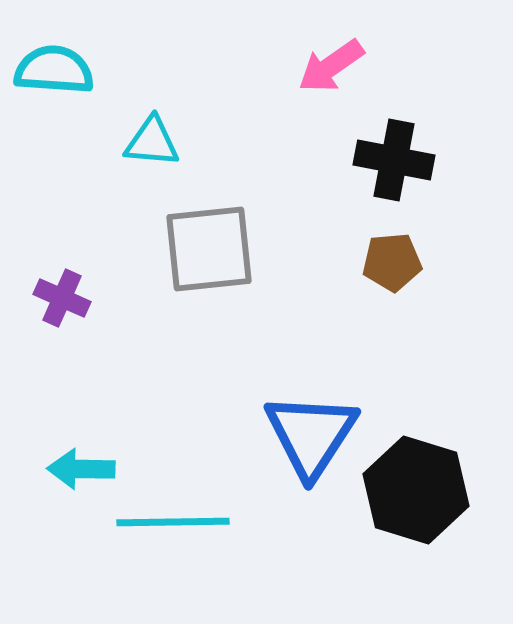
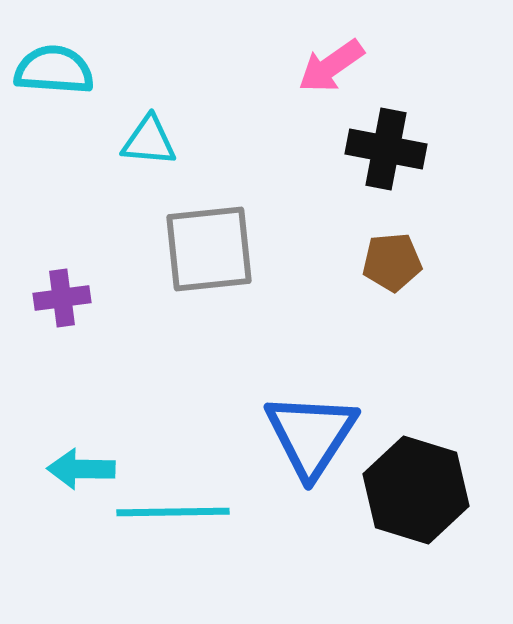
cyan triangle: moved 3 px left, 1 px up
black cross: moved 8 px left, 11 px up
purple cross: rotated 32 degrees counterclockwise
cyan line: moved 10 px up
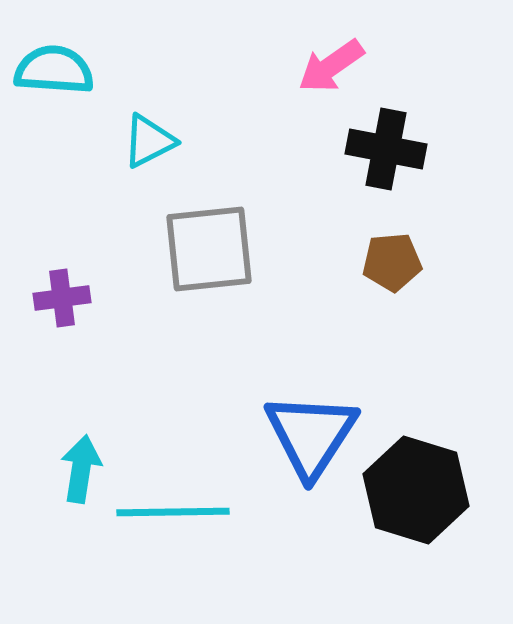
cyan triangle: rotated 32 degrees counterclockwise
cyan arrow: rotated 98 degrees clockwise
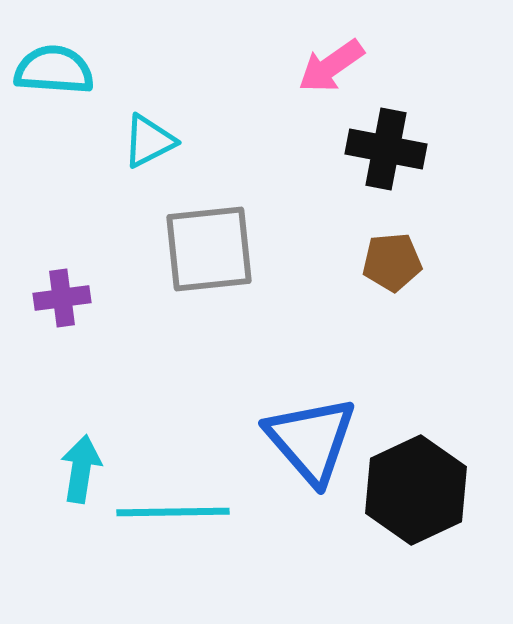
blue triangle: moved 5 px down; rotated 14 degrees counterclockwise
black hexagon: rotated 18 degrees clockwise
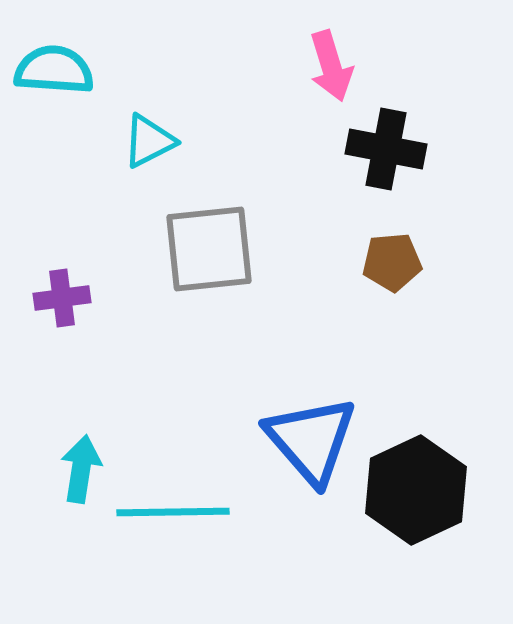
pink arrow: rotated 72 degrees counterclockwise
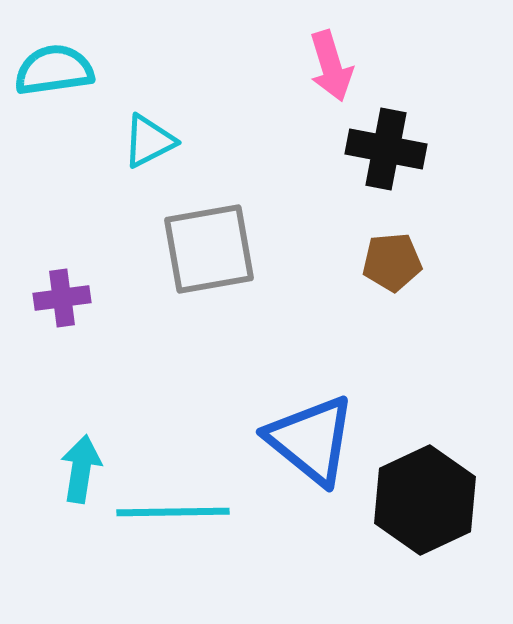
cyan semicircle: rotated 12 degrees counterclockwise
gray square: rotated 4 degrees counterclockwise
blue triangle: rotated 10 degrees counterclockwise
black hexagon: moved 9 px right, 10 px down
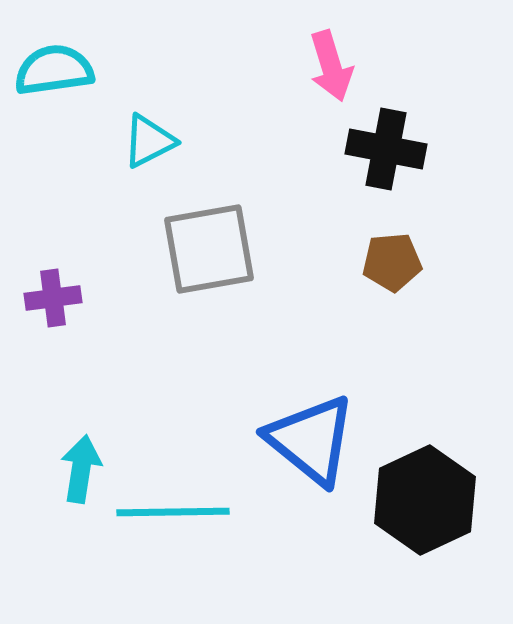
purple cross: moved 9 px left
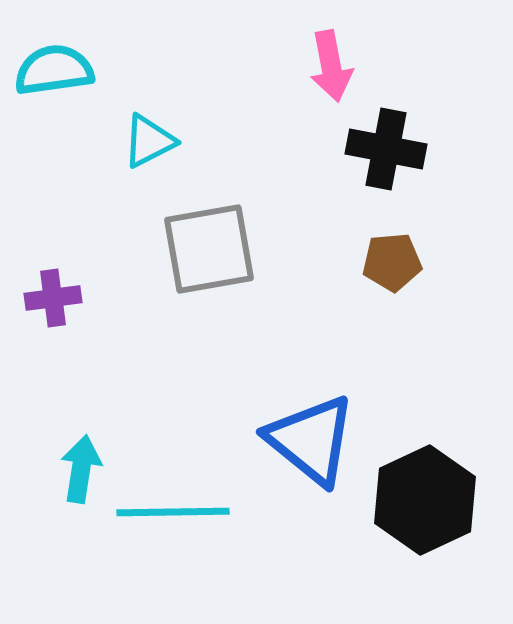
pink arrow: rotated 6 degrees clockwise
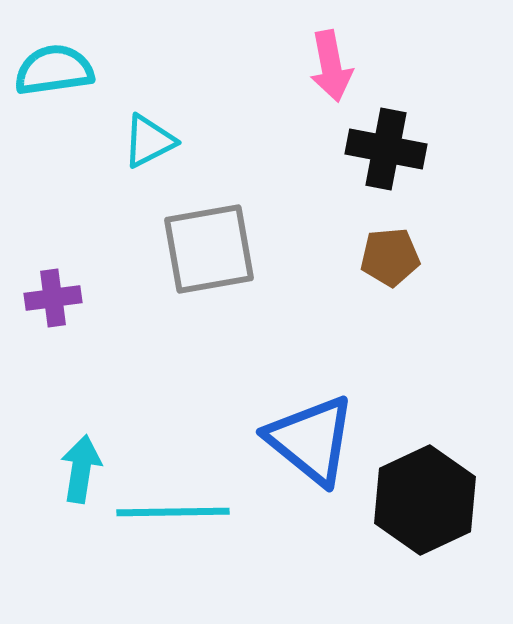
brown pentagon: moved 2 px left, 5 px up
